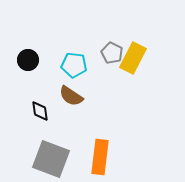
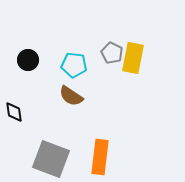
yellow rectangle: rotated 16 degrees counterclockwise
black diamond: moved 26 px left, 1 px down
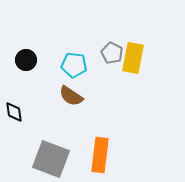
black circle: moved 2 px left
orange rectangle: moved 2 px up
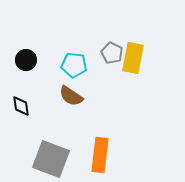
black diamond: moved 7 px right, 6 px up
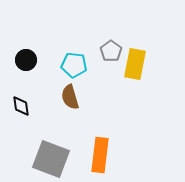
gray pentagon: moved 1 px left, 2 px up; rotated 10 degrees clockwise
yellow rectangle: moved 2 px right, 6 px down
brown semicircle: moved 1 px left, 1 px down; rotated 40 degrees clockwise
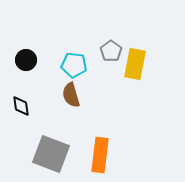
brown semicircle: moved 1 px right, 2 px up
gray square: moved 5 px up
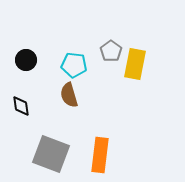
brown semicircle: moved 2 px left
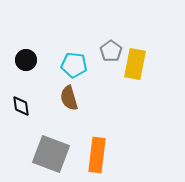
brown semicircle: moved 3 px down
orange rectangle: moved 3 px left
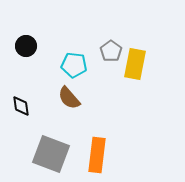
black circle: moved 14 px up
brown semicircle: rotated 25 degrees counterclockwise
